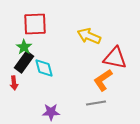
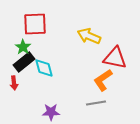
green star: moved 1 px left
black rectangle: rotated 15 degrees clockwise
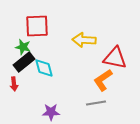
red square: moved 2 px right, 2 px down
yellow arrow: moved 5 px left, 4 px down; rotated 20 degrees counterclockwise
green star: rotated 21 degrees counterclockwise
red arrow: moved 1 px down
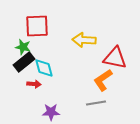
red arrow: moved 20 px right; rotated 80 degrees counterclockwise
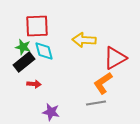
red triangle: rotated 40 degrees counterclockwise
cyan diamond: moved 17 px up
orange L-shape: moved 3 px down
purple star: rotated 12 degrees clockwise
